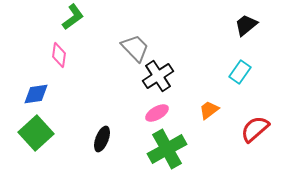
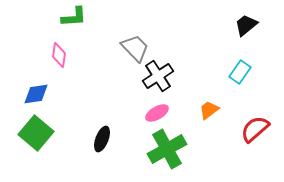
green L-shape: moved 1 px right; rotated 32 degrees clockwise
green square: rotated 8 degrees counterclockwise
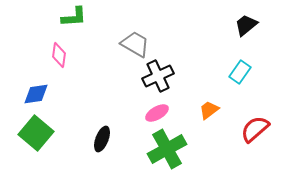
gray trapezoid: moved 4 px up; rotated 16 degrees counterclockwise
black cross: rotated 8 degrees clockwise
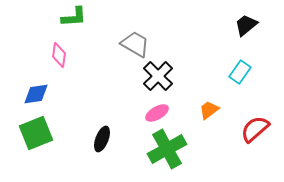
black cross: rotated 20 degrees counterclockwise
green square: rotated 28 degrees clockwise
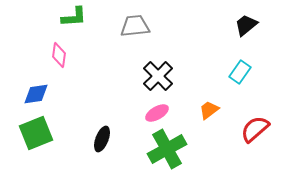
gray trapezoid: moved 18 px up; rotated 36 degrees counterclockwise
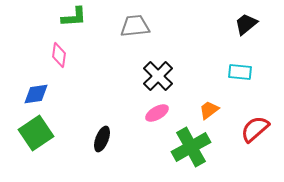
black trapezoid: moved 1 px up
cyan rectangle: rotated 60 degrees clockwise
green square: rotated 12 degrees counterclockwise
green cross: moved 24 px right, 2 px up
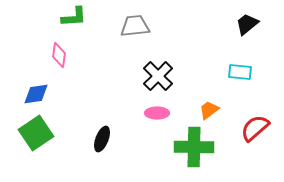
black trapezoid: moved 1 px right
pink ellipse: rotated 30 degrees clockwise
red semicircle: moved 1 px up
green cross: moved 3 px right; rotated 30 degrees clockwise
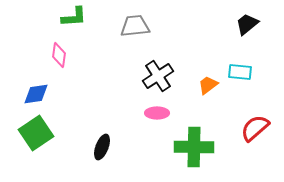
black cross: rotated 12 degrees clockwise
orange trapezoid: moved 1 px left, 25 px up
black ellipse: moved 8 px down
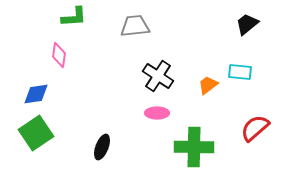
black cross: rotated 24 degrees counterclockwise
